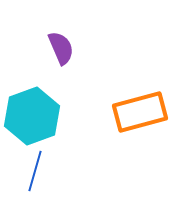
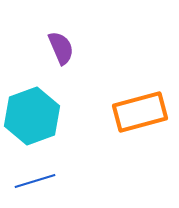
blue line: moved 10 px down; rotated 57 degrees clockwise
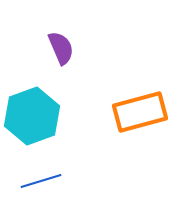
blue line: moved 6 px right
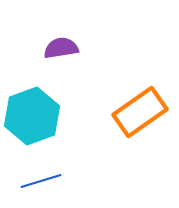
purple semicircle: rotated 76 degrees counterclockwise
orange rectangle: rotated 20 degrees counterclockwise
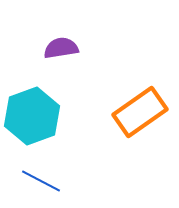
blue line: rotated 45 degrees clockwise
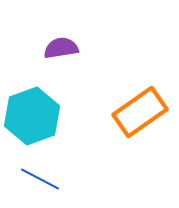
blue line: moved 1 px left, 2 px up
